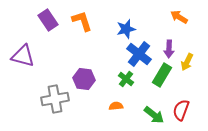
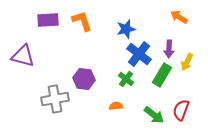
purple rectangle: rotated 60 degrees counterclockwise
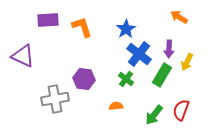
orange L-shape: moved 6 px down
blue star: rotated 18 degrees counterclockwise
purple triangle: rotated 10 degrees clockwise
green arrow: rotated 90 degrees clockwise
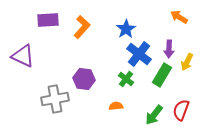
orange L-shape: rotated 60 degrees clockwise
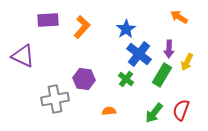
orange semicircle: moved 7 px left, 5 px down
green arrow: moved 2 px up
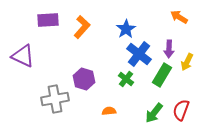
purple hexagon: rotated 10 degrees clockwise
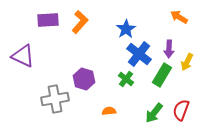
orange L-shape: moved 2 px left, 5 px up
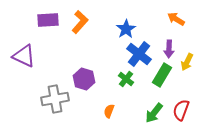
orange arrow: moved 3 px left, 2 px down
purple triangle: moved 1 px right
orange semicircle: rotated 64 degrees counterclockwise
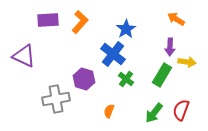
purple arrow: moved 1 px right, 2 px up
blue cross: moved 26 px left
yellow arrow: rotated 108 degrees counterclockwise
gray cross: moved 1 px right
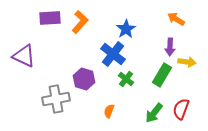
purple rectangle: moved 2 px right, 2 px up
red semicircle: moved 1 px up
